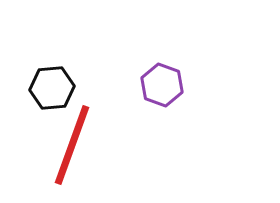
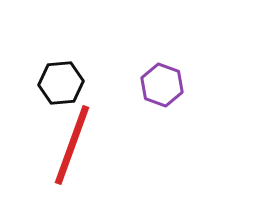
black hexagon: moved 9 px right, 5 px up
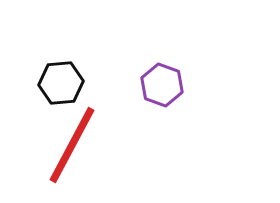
red line: rotated 8 degrees clockwise
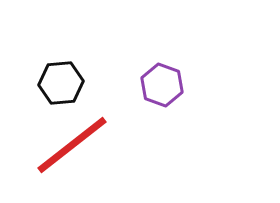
red line: rotated 24 degrees clockwise
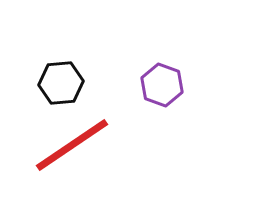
red line: rotated 4 degrees clockwise
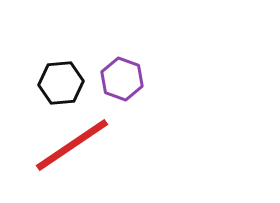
purple hexagon: moved 40 px left, 6 px up
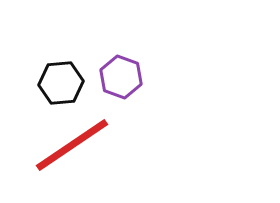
purple hexagon: moved 1 px left, 2 px up
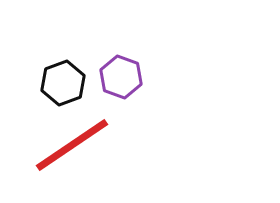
black hexagon: moved 2 px right; rotated 15 degrees counterclockwise
